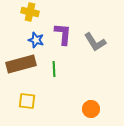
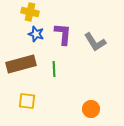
blue star: moved 6 px up
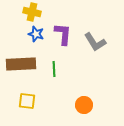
yellow cross: moved 2 px right
brown rectangle: rotated 12 degrees clockwise
orange circle: moved 7 px left, 4 px up
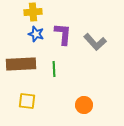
yellow cross: moved 1 px right; rotated 18 degrees counterclockwise
gray L-shape: rotated 10 degrees counterclockwise
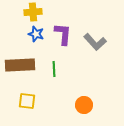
brown rectangle: moved 1 px left, 1 px down
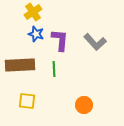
yellow cross: rotated 30 degrees counterclockwise
purple L-shape: moved 3 px left, 6 px down
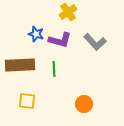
yellow cross: moved 35 px right
purple L-shape: rotated 100 degrees clockwise
orange circle: moved 1 px up
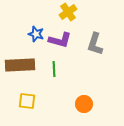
gray L-shape: moved 2 px down; rotated 60 degrees clockwise
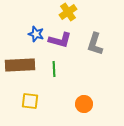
yellow square: moved 3 px right
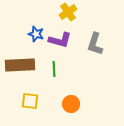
orange circle: moved 13 px left
